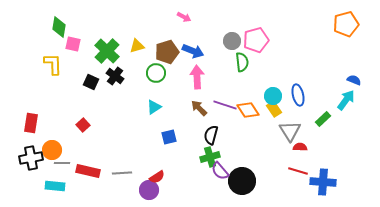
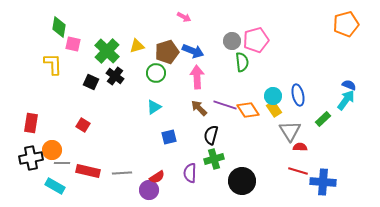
blue semicircle at (354, 80): moved 5 px left, 5 px down
red square at (83, 125): rotated 16 degrees counterclockwise
green cross at (210, 157): moved 4 px right, 2 px down
purple semicircle at (220, 171): moved 30 px left, 2 px down; rotated 42 degrees clockwise
cyan rectangle at (55, 186): rotated 24 degrees clockwise
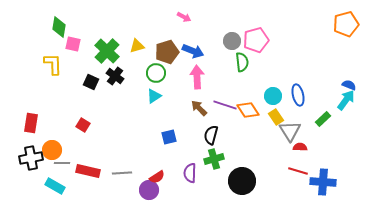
cyan triangle at (154, 107): moved 11 px up
yellow rectangle at (274, 109): moved 2 px right, 8 px down
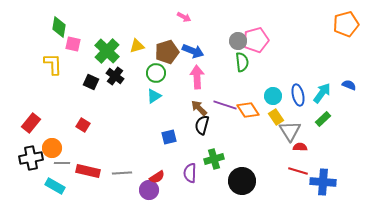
gray circle at (232, 41): moved 6 px right
cyan arrow at (346, 100): moved 24 px left, 7 px up
red rectangle at (31, 123): rotated 30 degrees clockwise
black semicircle at (211, 135): moved 9 px left, 10 px up
orange circle at (52, 150): moved 2 px up
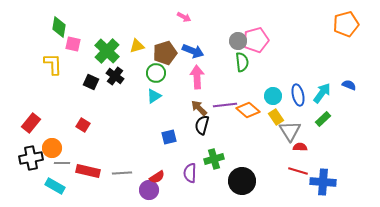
brown pentagon at (167, 52): moved 2 px left, 1 px down
purple line at (225, 105): rotated 25 degrees counterclockwise
orange diamond at (248, 110): rotated 15 degrees counterclockwise
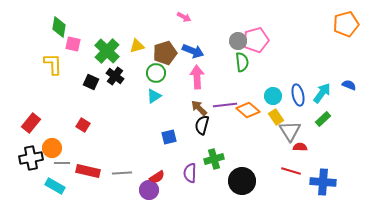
red line at (298, 171): moved 7 px left
